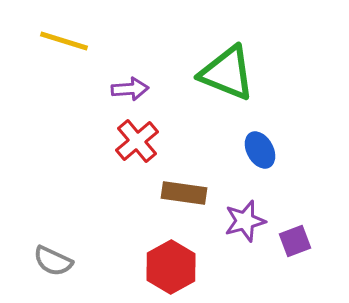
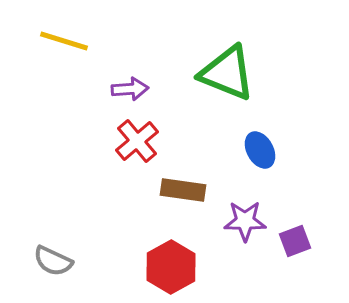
brown rectangle: moved 1 px left, 3 px up
purple star: rotated 15 degrees clockwise
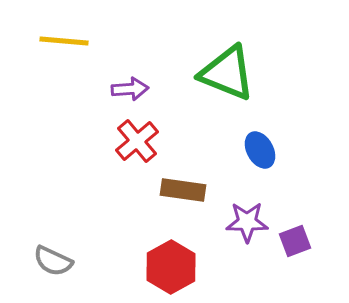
yellow line: rotated 12 degrees counterclockwise
purple star: moved 2 px right, 1 px down
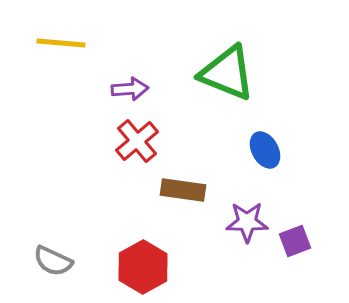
yellow line: moved 3 px left, 2 px down
blue ellipse: moved 5 px right
red hexagon: moved 28 px left
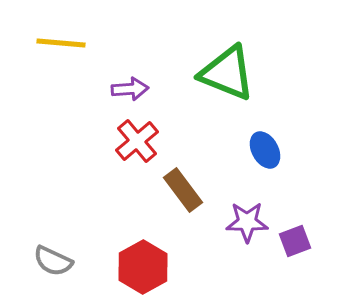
brown rectangle: rotated 45 degrees clockwise
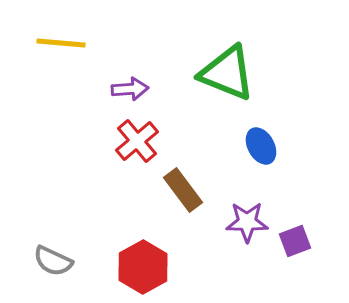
blue ellipse: moved 4 px left, 4 px up
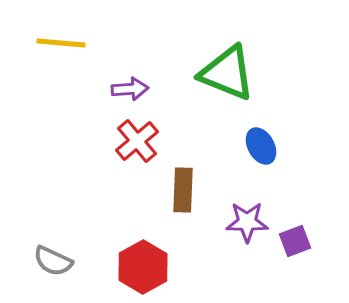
brown rectangle: rotated 39 degrees clockwise
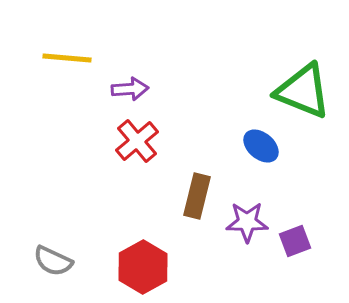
yellow line: moved 6 px right, 15 px down
green triangle: moved 76 px right, 18 px down
blue ellipse: rotated 21 degrees counterclockwise
brown rectangle: moved 14 px right, 6 px down; rotated 12 degrees clockwise
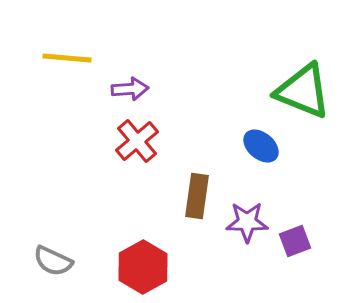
brown rectangle: rotated 6 degrees counterclockwise
